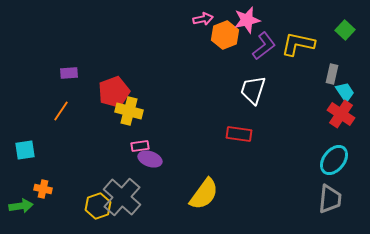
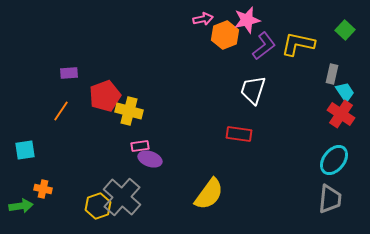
red pentagon: moved 9 px left, 4 px down
yellow semicircle: moved 5 px right
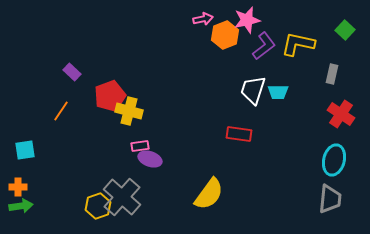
purple rectangle: moved 3 px right, 1 px up; rotated 48 degrees clockwise
cyan trapezoid: moved 67 px left; rotated 125 degrees clockwise
red pentagon: moved 5 px right
cyan ellipse: rotated 24 degrees counterclockwise
orange cross: moved 25 px left, 2 px up; rotated 12 degrees counterclockwise
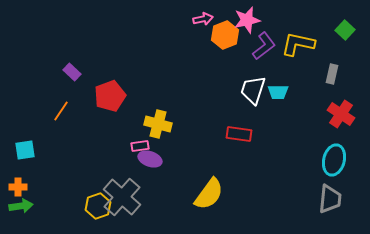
yellow cross: moved 29 px right, 13 px down
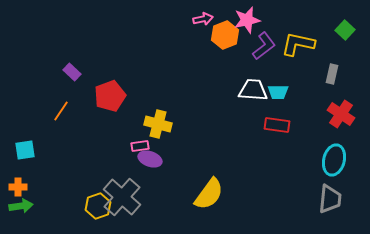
white trapezoid: rotated 76 degrees clockwise
red rectangle: moved 38 px right, 9 px up
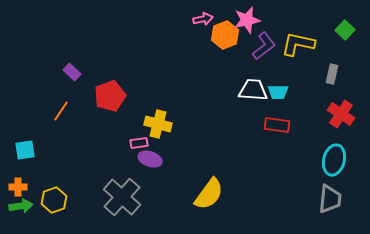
pink rectangle: moved 1 px left, 3 px up
yellow hexagon: moved 44 px left, 6 px up
